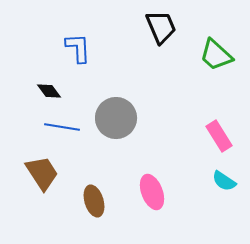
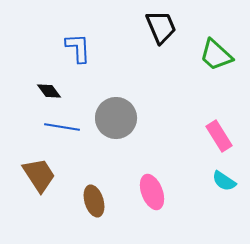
brown trapezoid: moved 3 px left, 2 px down
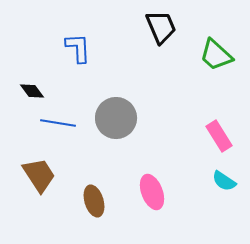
black diamond: moved 17 px left
blue line: moved 4 px left, 4 px up
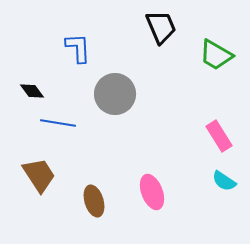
green trapezoid: rotated 12 degrees counterclockwise
gray circle: moved 1 px left, 24 px up
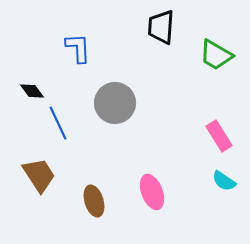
black trapezoid: rotated 153 degrees counterclockwise
gray circle: moved 9 px down
blue line: rotated 56 degrees clockwise
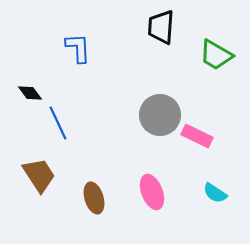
black diamond: moved 2 px left, 2 px down
gray circle: moved 45 px right, 12 px down
pink rectangle: moved 22 px left; rotated 32 degrees counterclockwise
cyan semicircle: moved 9 px left, 12 px down
brown ellipse: moved 3 px up
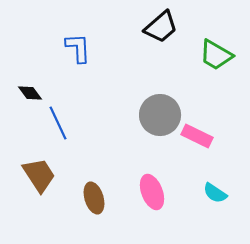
black trapezoid: rotated 135 degrees counterclockwise
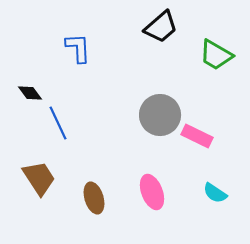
brown trapezoid: moved 3 px down
